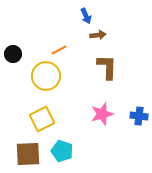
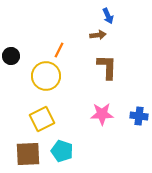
blue arrow: moved 22 px right
orange line: rotated 35 degrees counterclockwise
black circle: moved 2 px left, 2 px down
pink star: rotated 15 degrees clockwise
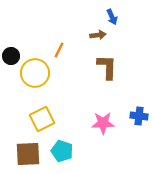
blue arrow: moved 4 px right, 1 px down
yellow circle: moved 11 px left, 3 px up
pink star: moved 1 px right, 9 px down
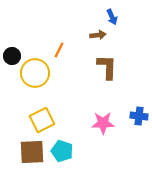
black circle: moved 1 px right
yellow square: moved 1 px down
brown square: moved 4 px right, 2 px up
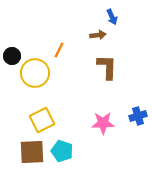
blue cross: moved 1 px left; rotated 24 degrees counterclockwise
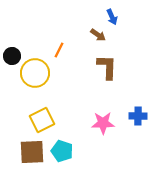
brown arrow: rotated 42 degrees clockwise
blue cross: rotated 18 degrees clockwise
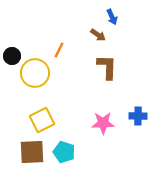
cyan pentagon: moved 2 px right, 1 px down
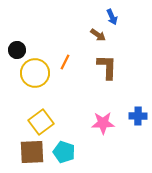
orange line: moved 6 px right, 12 px down
black circle: moved 5 px right, 6 px up
yellow square: moved 1 px left, 2 px down; rotated 10 degrees counterclockwise
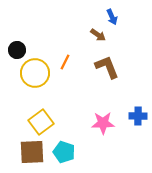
brown L-shape: rotated 24 degrees counterclockwise
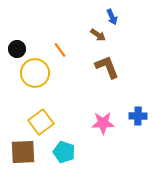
black circle: moved 1 px up
orange line: moved 5 px left, 12 px up; rotated 63 degrees counterclockwise
brown square: moved 9 px left
